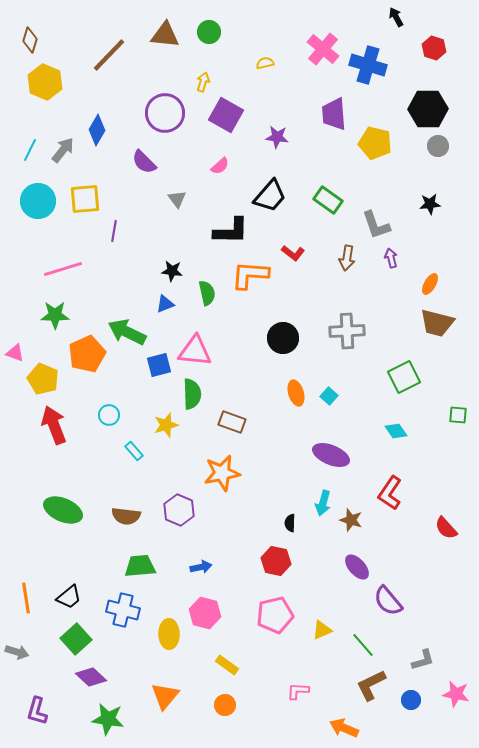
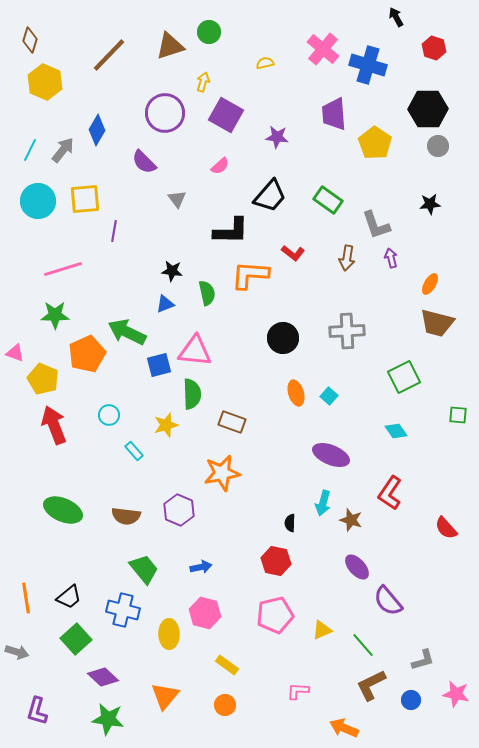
brown triangle at (165, 35): moved 5 px right, 11 px down; rotated 24 degrees counterclockwise
yellow pentagon at (375, 143): rotated 20 degrees clockwise
green trapezoid at (140, 566): moved 4 px right, 3 px down; rotated 56 degrees clockwise
purple diamond at (91, 677): moved 12 px right
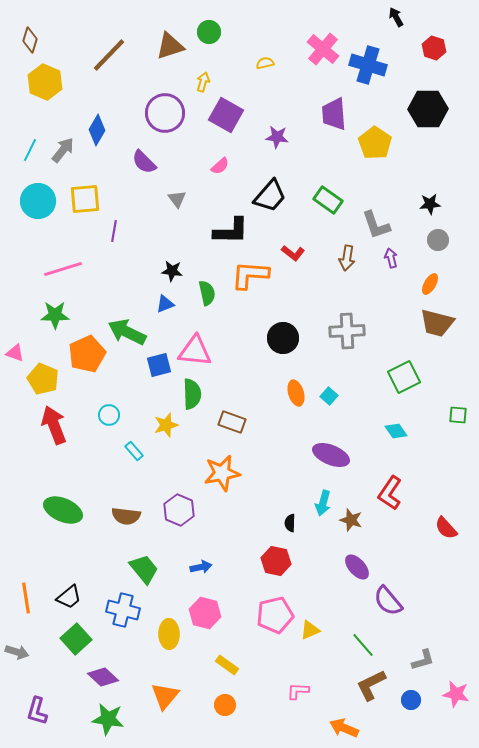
gray circle at (438, 146): moved 94 px down
yellow triangle at (322, 630): moved 12 px left
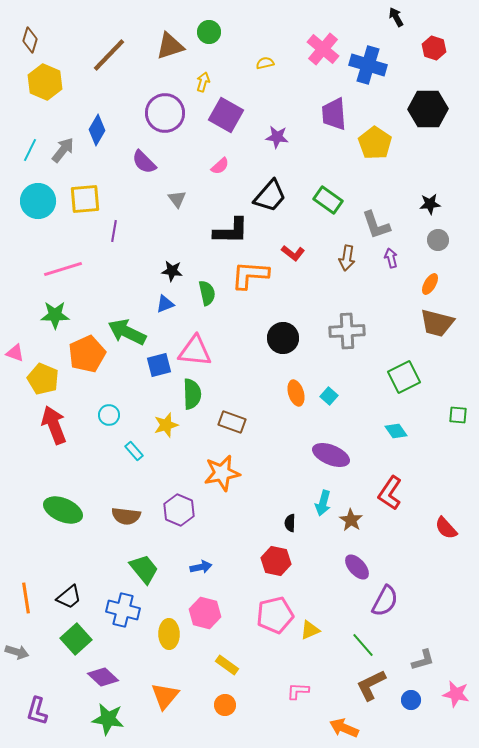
brown star at (351, 520): rotated 15 degrees clockwise
purple semicircle at (388, 601): moved 3 px left; rotated 112 degrees counterclockwise
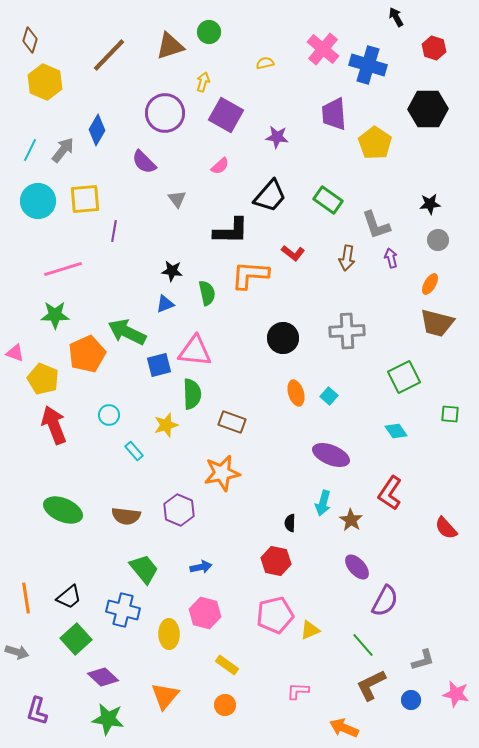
green square at (458, 415): moved 8 px left, 1 px up
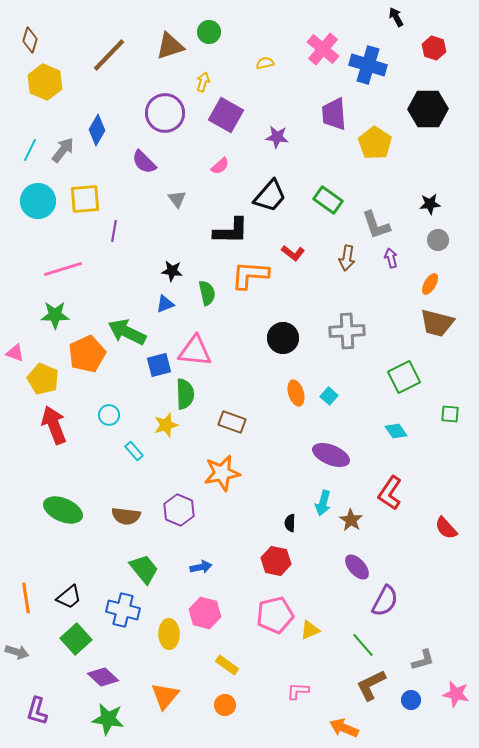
green semicircle at (192, 394): moved 7 px left
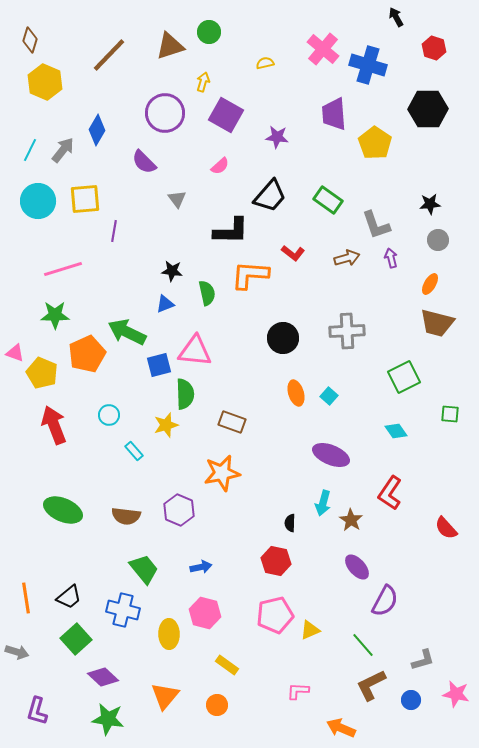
brown arrow at (347, 258): rotated 115 degrees counterclockwise
yellow pentagon at (43, 379): moved 1 px left, 6 px up
orange circle at (225, 705): moved 8 px left
orange arrow at (344, 728): moved 3 px left
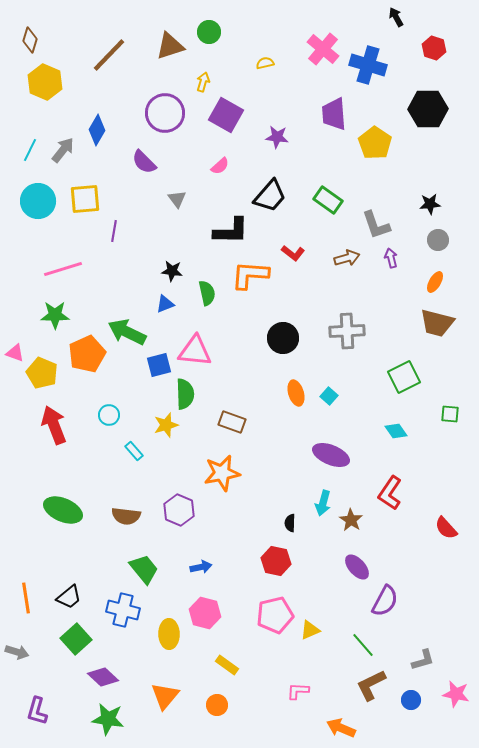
orange ellipse at (430, 284): moved 5 px right, 2 px up
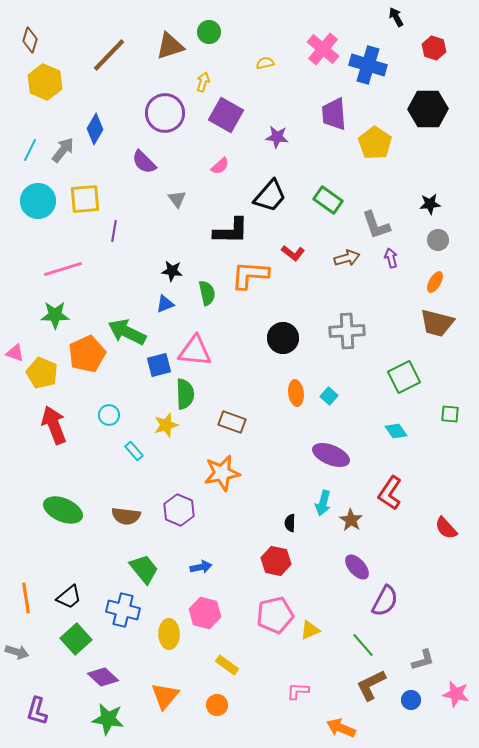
blue diamond at (97, 130): moved 2 px left, 1 px up
orange ellipse at (296, 393): rotated 10 degrees clockwise
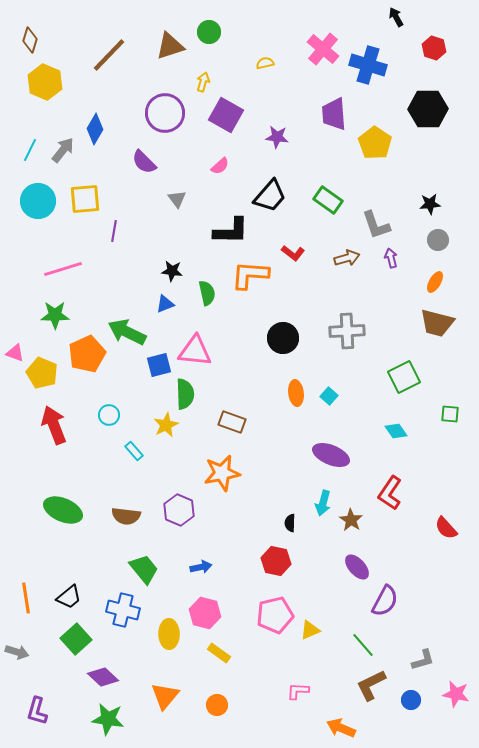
yellow star at (166, 425): rotated 10 degrees counterclockwise
yellow rectangle at (227, 665): moved 8 px left, 12 px up
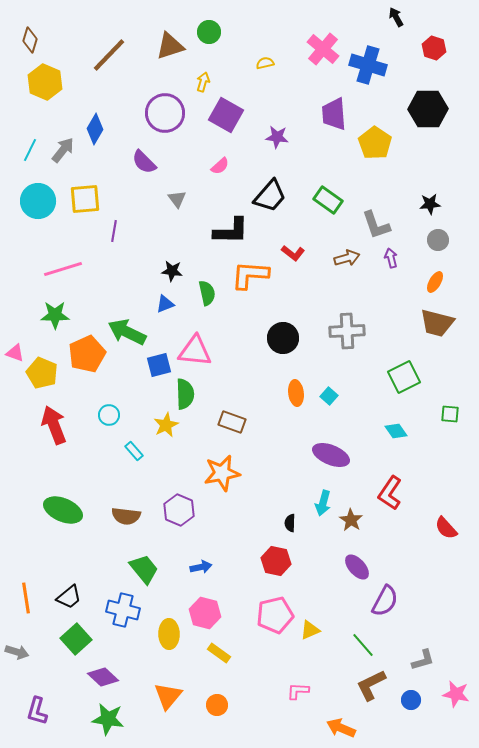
orange triangle at (165, 696): moved 3 px right
